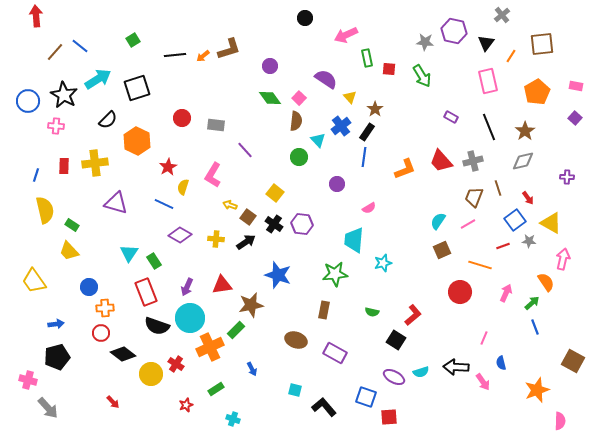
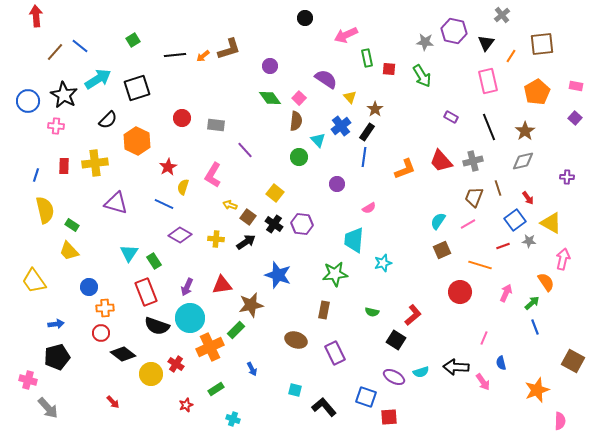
purple rectangle at (335, 353): rotated 35 degrees clockwise
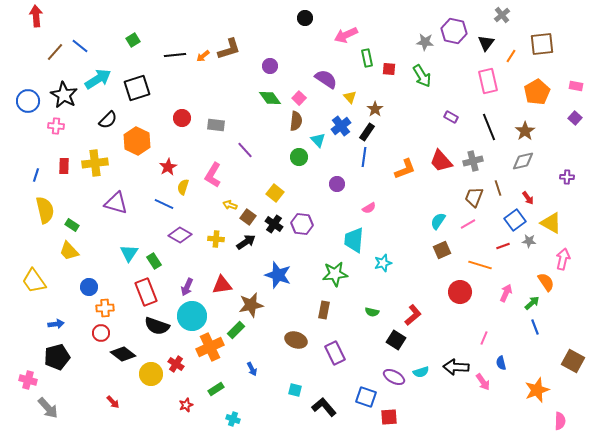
cyan circle at (190, 318): moved 2 px right, 2 px up
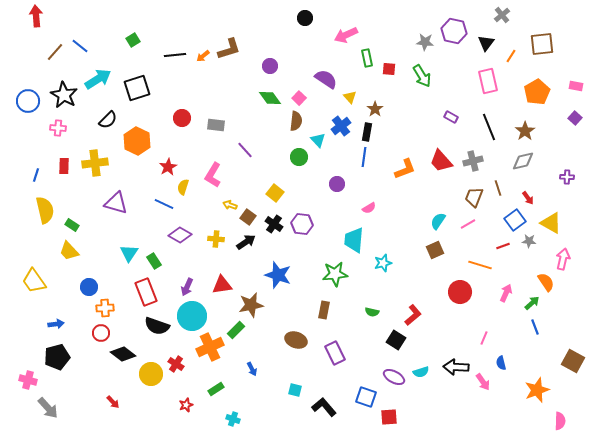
pink cross at (56, 126): moved 2 px right, 2 px down
black rectangle at (367, 132): rotated 24 degrees counterclockwise
brown square at (442, 250): moved 7 px left
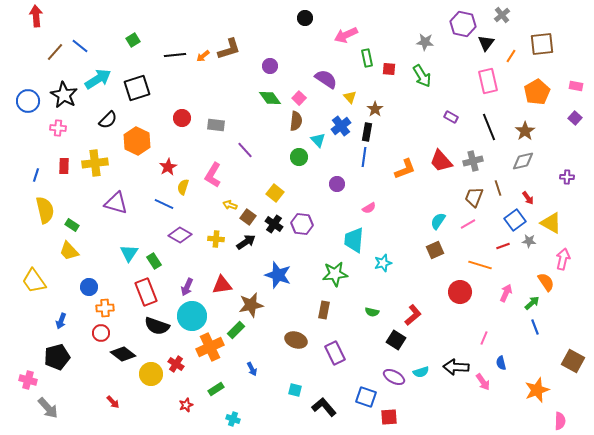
purple hexagon at (454, 31): moved 9 px right, 7 px up
blue arrow at (56, 324): moved 5 px right, 3 px up; rotated 119 degrees clockwise
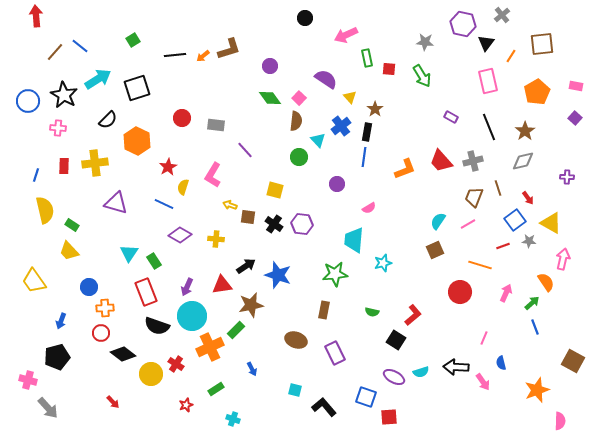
yellow square at (275, 193): moved 3 px up; rotated 24 degrees counterclockwise
brown square at (248, 217): rotated 28 degrees counterclockwise
black arrow at (246, 242): moved 24 px down
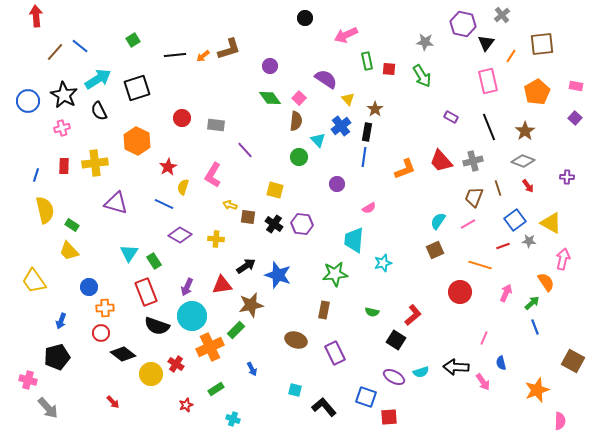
green rectangle at (367, 58): moved 3 px down
yellow triangle at (350, 97): moved 2 px left, 2 px down
black semicircle at (108, 120): moved 9 px left, 9 px up; rotated 108 degrees clockwise
pink cross at (58, 128): moved 4 px right; rotated 21 degrees counterclockwise
gray diamond at (523, 161): rotated 35 degrees clockwise
red arrow at (528, 198): moved 12 px up
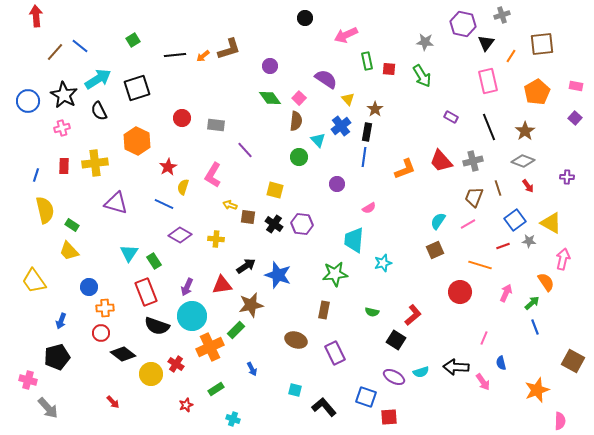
gray cross at (502, 15): rotated 21 degrees clockwise
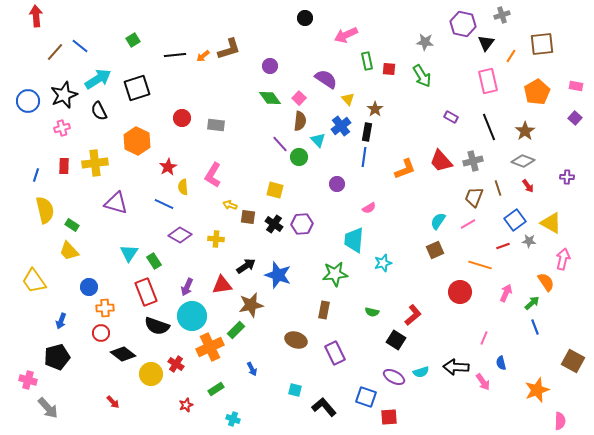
black star at (64, 95): rotated 20 degrees clockwise
brown semicircle at (296, 121): moved 4 px right
purple line at (245, 150): moved 35 px right, 6 px up
yellow semicircle at (183, 187): rotated 21 degrees counterclockwise
purple hexagon at (302, 224): rotated 10 degrees counterclockwise
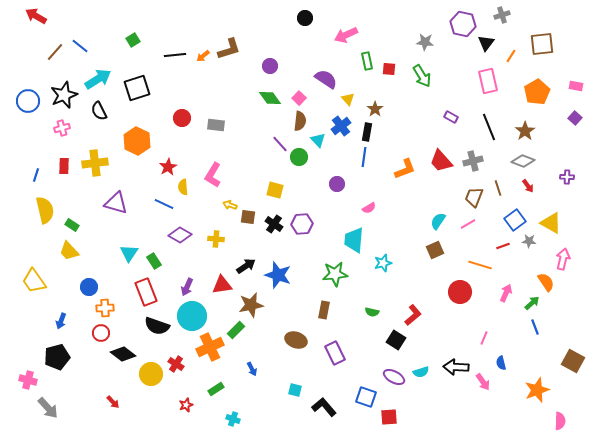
red arrow at (36, 16): rotated 55 degrees counterclockwise
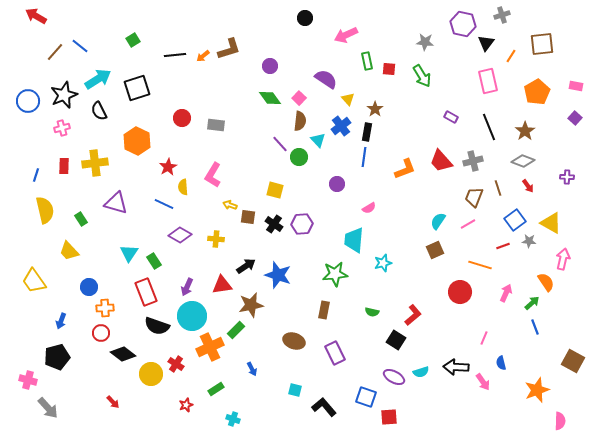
green rectangle at (72, 225): moved 9 px right, 6 px up; rotated 24 degrees clockwise
brown ellipse at (296, 340): moved 2 px left, 1 px down
